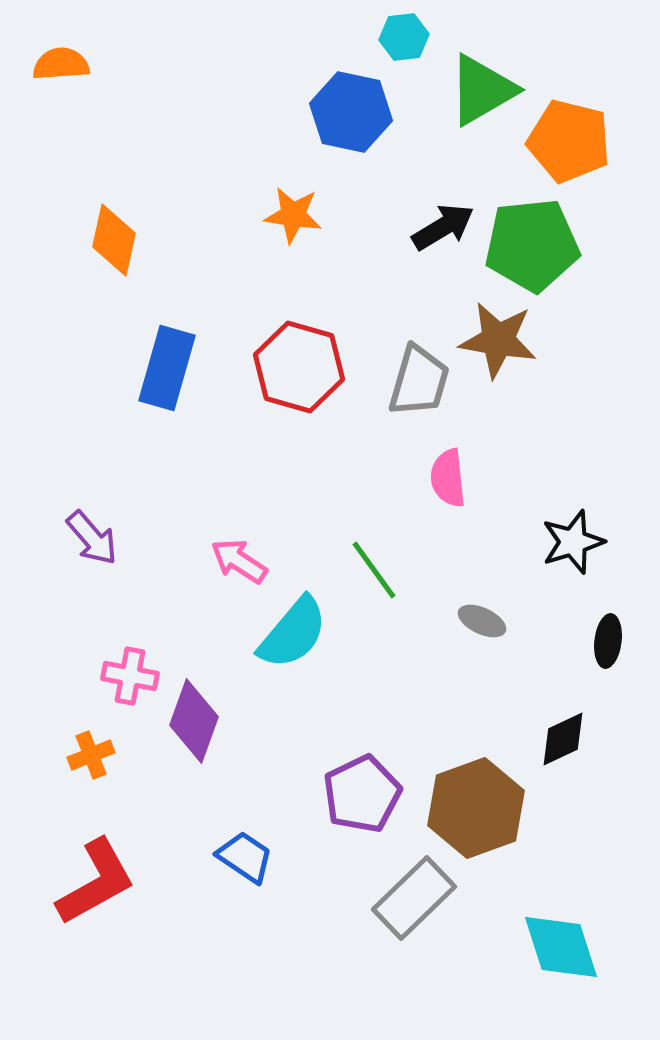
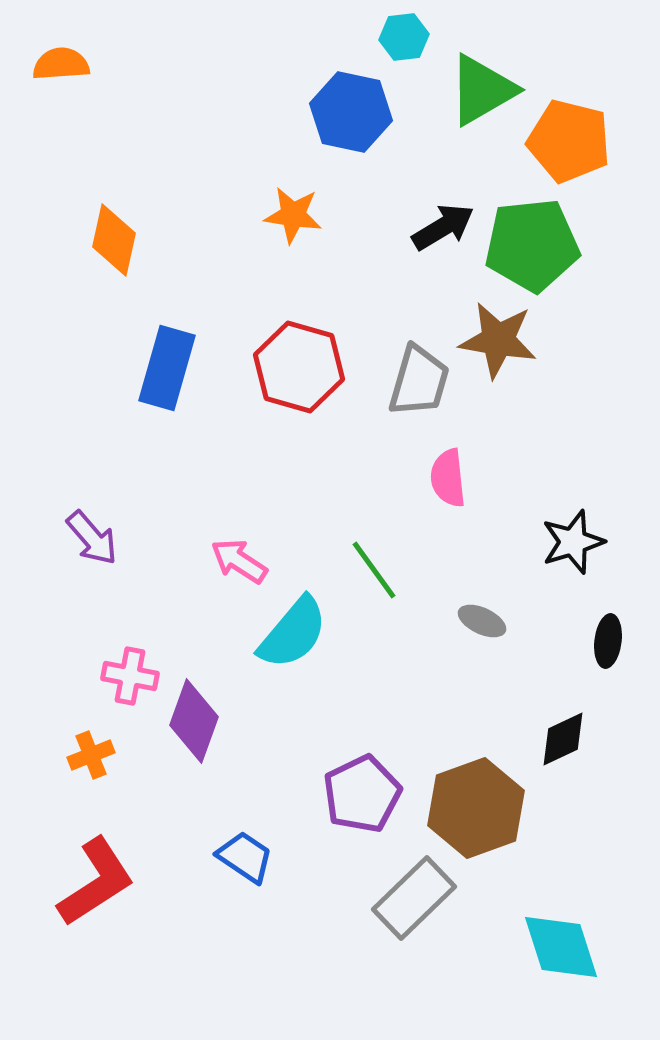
red L-shape: rotated 4 degrees counterclockwise
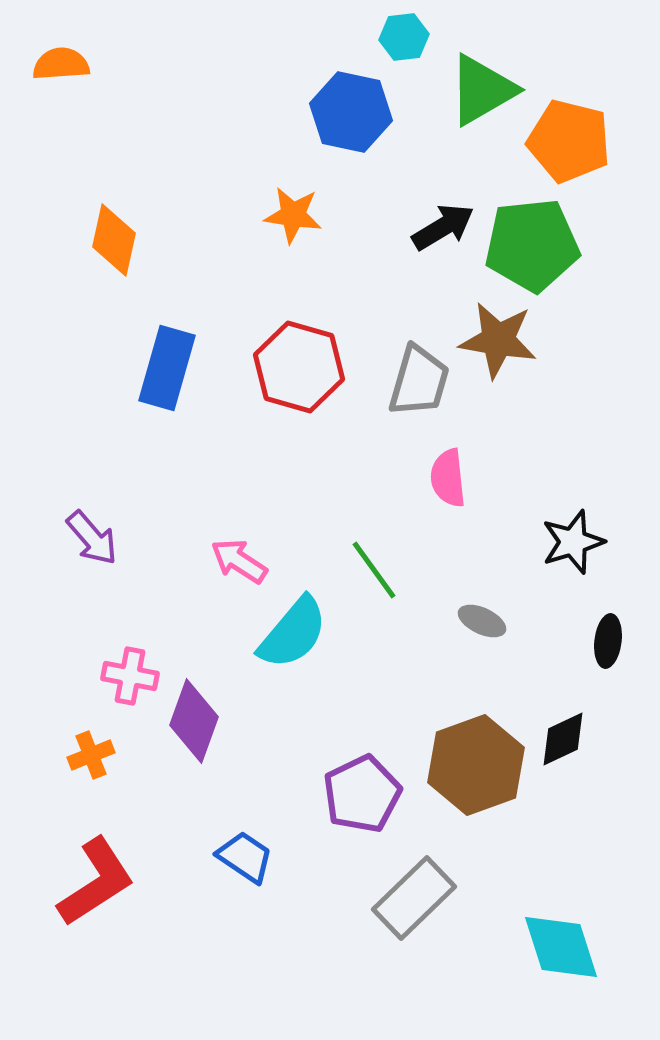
brown hexagon: moved 43 px up
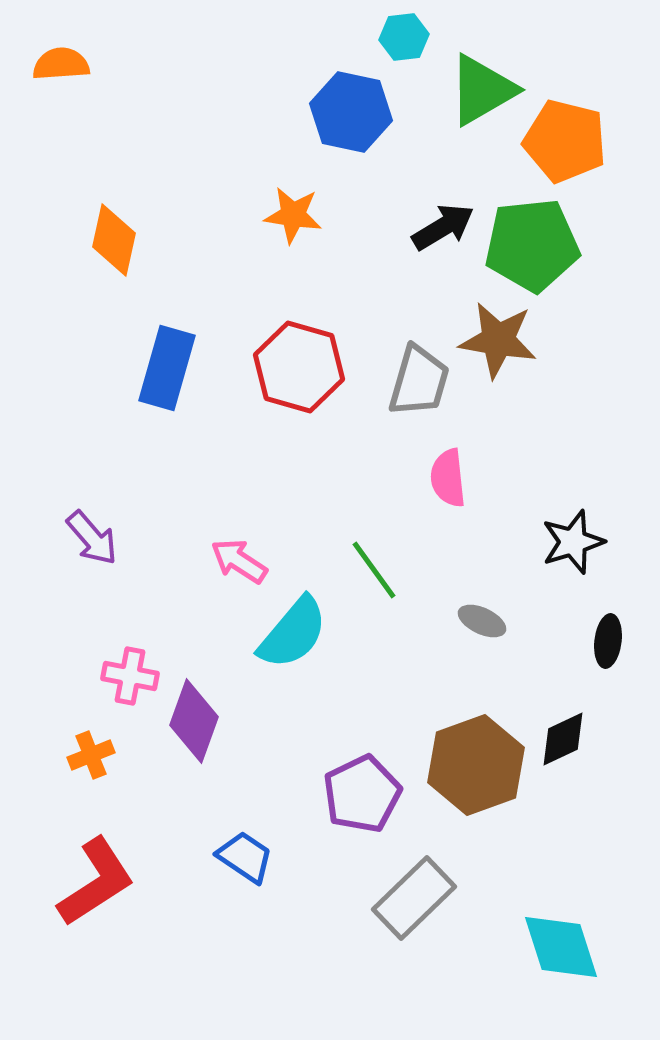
orange pentagon: moved 4 px left
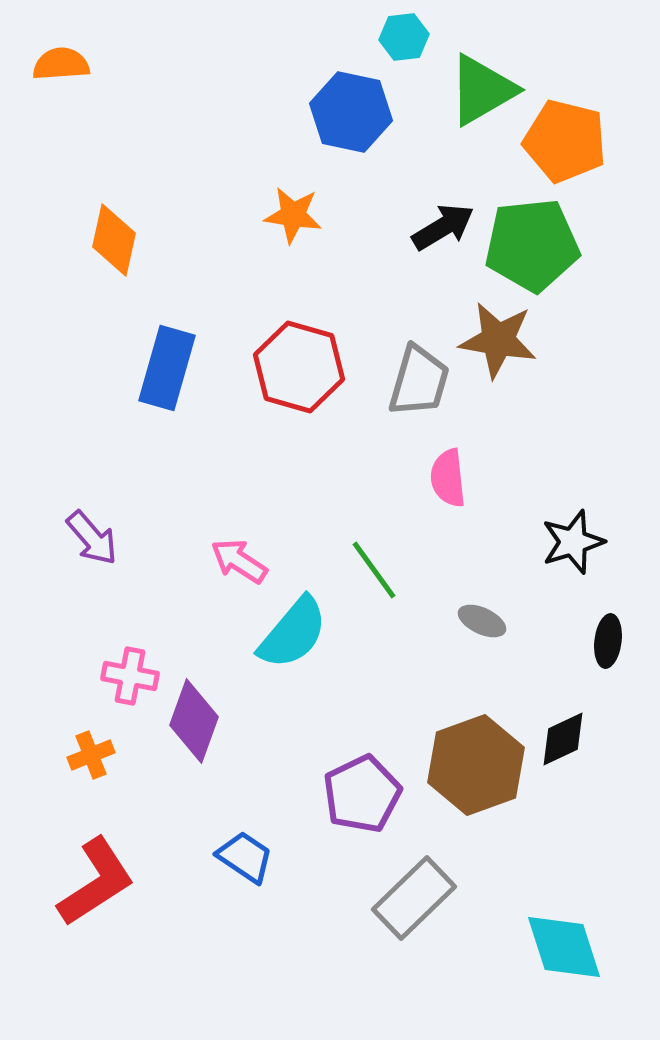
cyan diamond: moved 3 px right
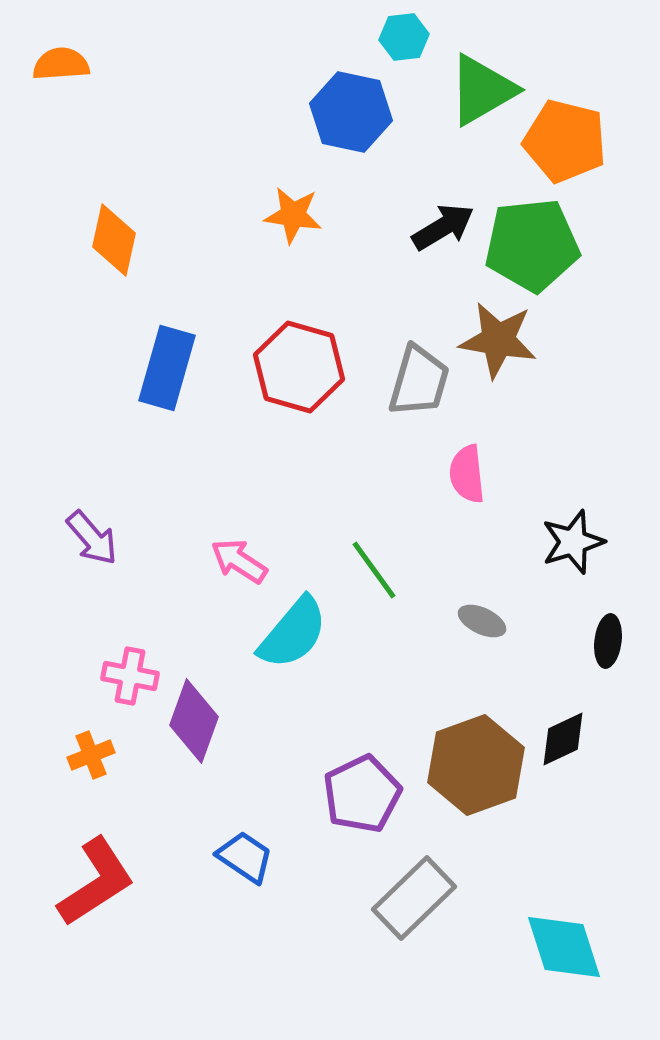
pink semicircle: moved 19 px right, 4 px up
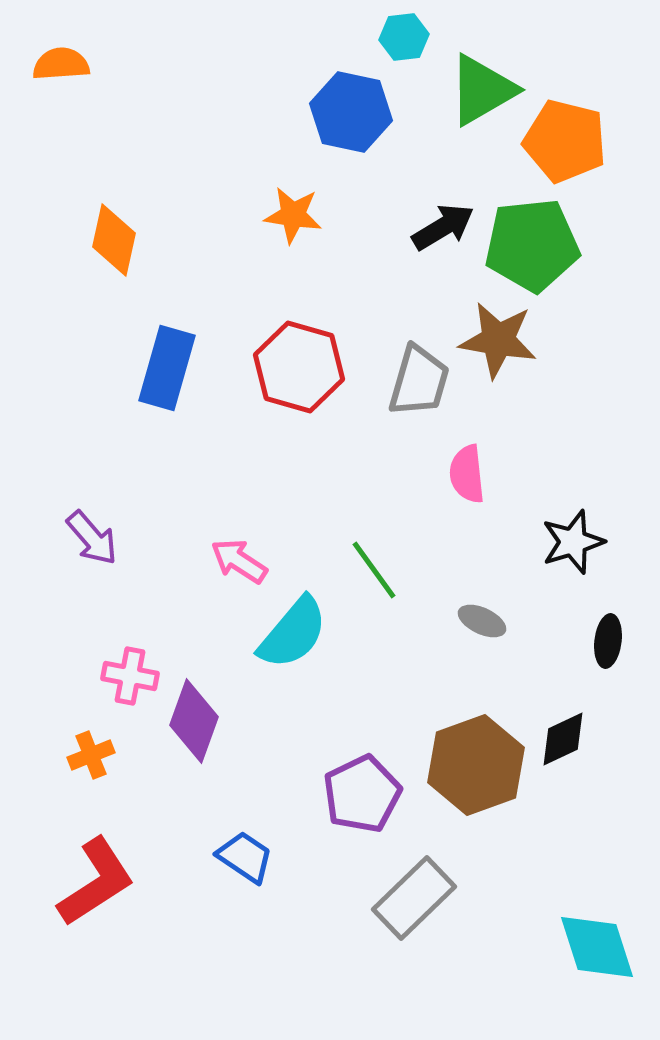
cyan diamond: moved 33 px right
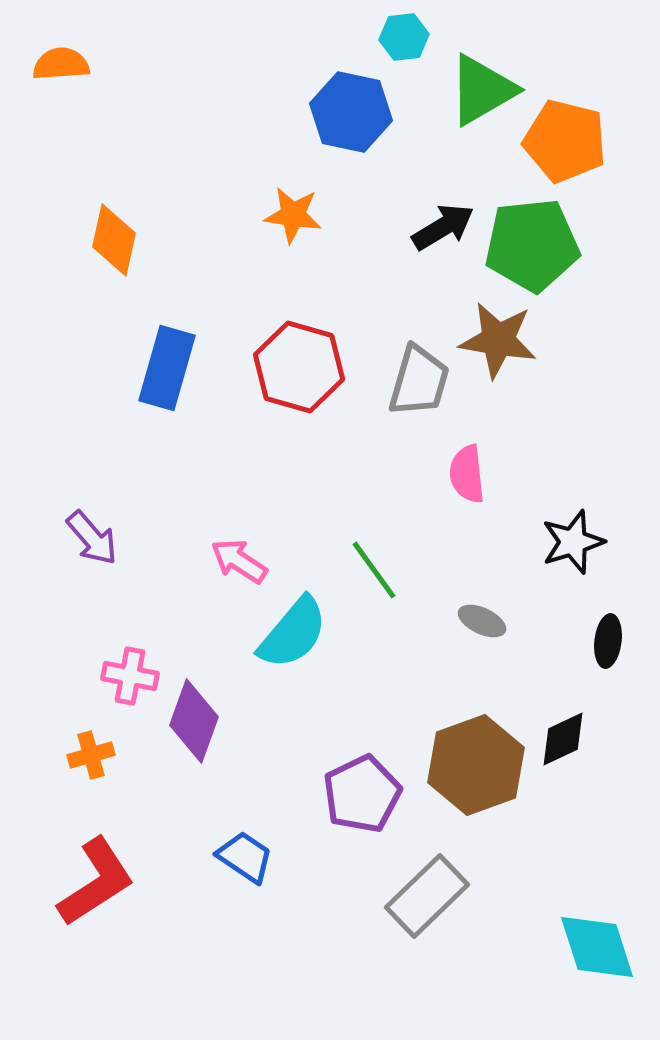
orange cross: rotated 6 degrees clockwise
gray rectangle: moved 13 px right, 2 px up
